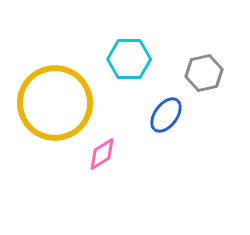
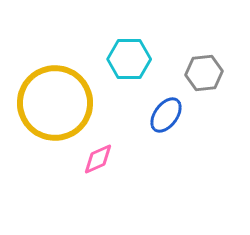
gray hexagon: rotated 6 degrees clockwise
pink diamond: moved 4 px left, 5 px down; rotated 8 degrees clockwise
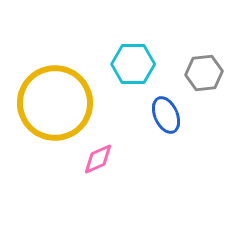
cyan hexagon: moved 4 px right, 5 px down
blue ellipse: rotated 60 degrees counterclockwise
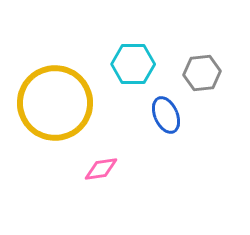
gray hexagon: moved 2 px left
pink diamond: moved 3 px right, 10 px down; rotated 16 degrees clockwise
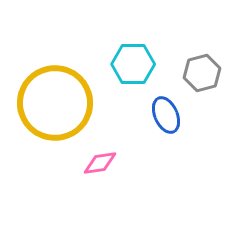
gray hexagon: rotated 9 degrees counterclockwise
pink diamond: moved 1 px left, 6 px up
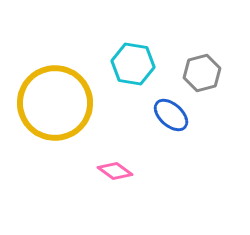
cyan hexagon: rotated 9 degrees clockwise
blue ellipse: moved 5 px right; rotated 24 degrees counterclockwise
pink diamond: moved 15 px right, 8 px down; rotated 44 degrees clockwise
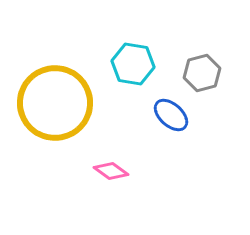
pink diamond: moved 4 px left
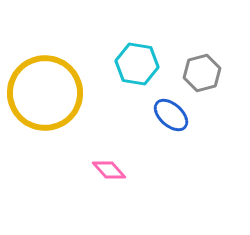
cyan hexagon: moved 4 px right
yellow circle: moved 10 px left, 10 px up
pink diamond: moved 2 px left, 1 px up; rotated 12 degrees clockwise
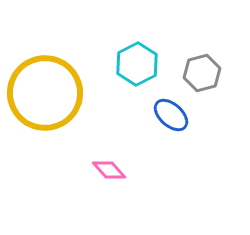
cyan hexagon: rotated 24 degrees clockwise
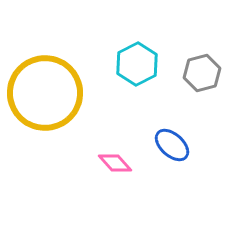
blue ellipse: moved 1 px right, 30 px down
pink diamond: moved 6 px right, 7 px up
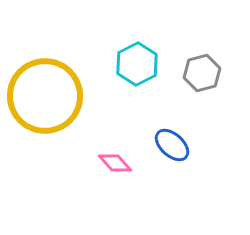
yellow circle: moved 3 px down
